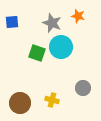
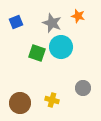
blue square: moved 4 px right; rotated 16 degrees counterclockwise
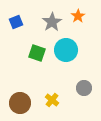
orange star: rotated 24 degrees clockwise
gray star: moved 1 px up; rotated 18 degrees clockwise
cyan circle: moved 5 px right, 3 px down
gray circle: moved 1 px right
yellow cross: rotated 24 degrees clockwise
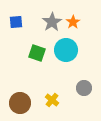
orange star: moved 5 px left, 6 px down
blue square: rotated 16 degrees clockwise
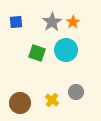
gray circle: moved 8 px left, 4 px down
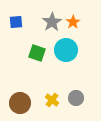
gray circle: moved 6 px down
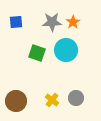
gray star: rotated 30 degrees clockwise
brown circle: moved 4 px left, 2 px up
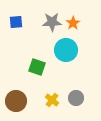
orange star: moved 1 px down
green square: moved 14 px down
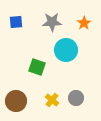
orange star: moved 11 px right
